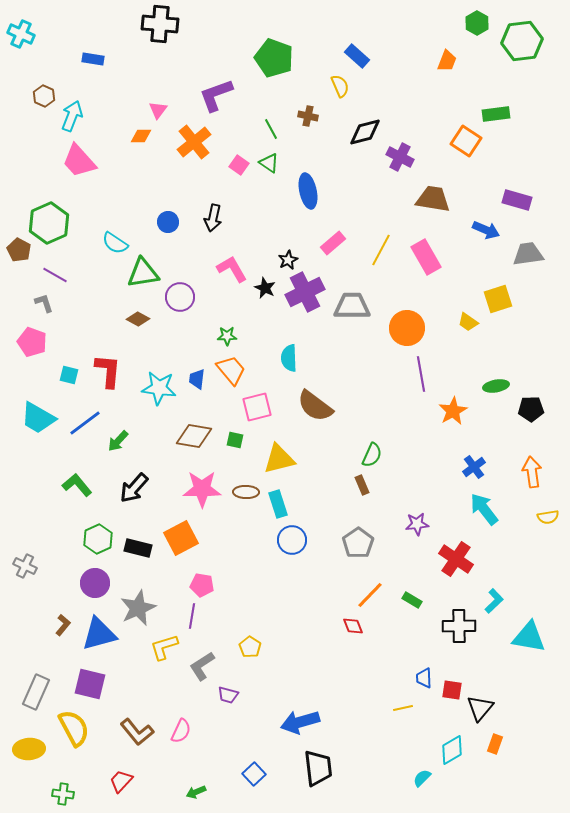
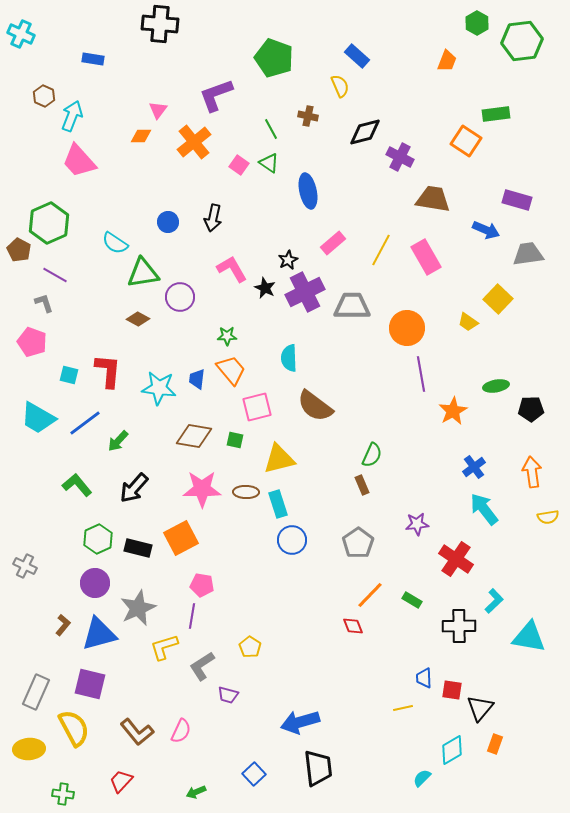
yellow square at (498, 299): rotated 28 degrees counterclockwise
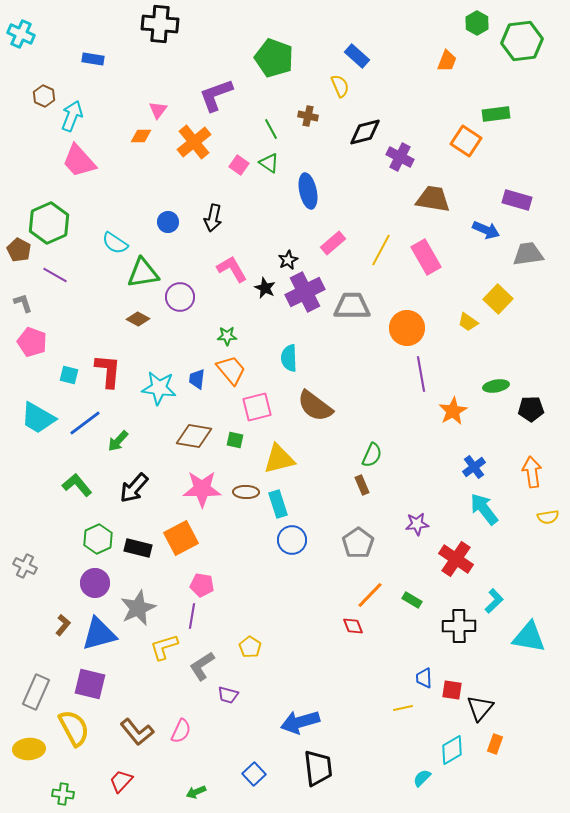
gray L-shape at (44, 303): moved 21 px left
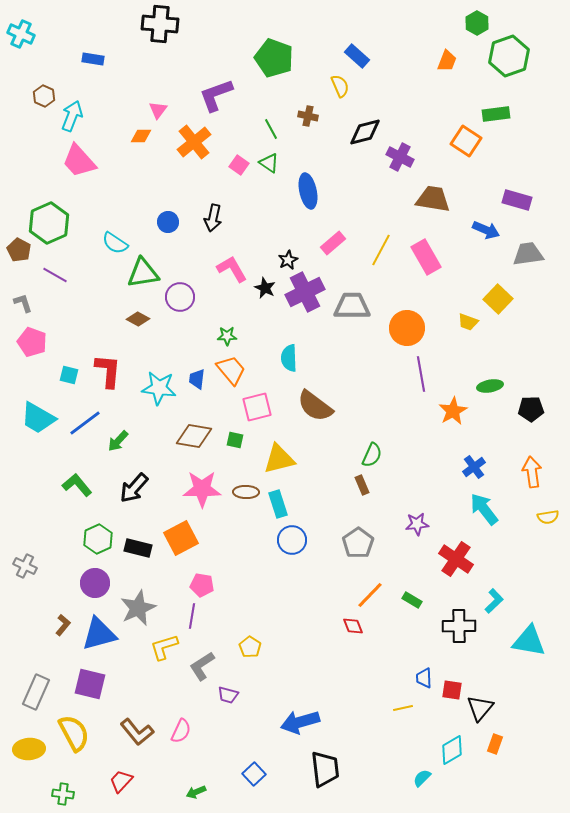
green hexagon at (522, 41): moved 13 px left, 15 px down; rotated 12 degrees counterclockwise
yellow trapezoid at (468, 322): rotated 15 degrees counterclockwise
green ellipse at (496, 386): moved 6 px left
cyan triangle at (529, 637): moved 4 px down
yellow semicircle at (74, 728): moved 5 px down
black trapezoid at (318, 768): moved 7 px right, 1 px down
